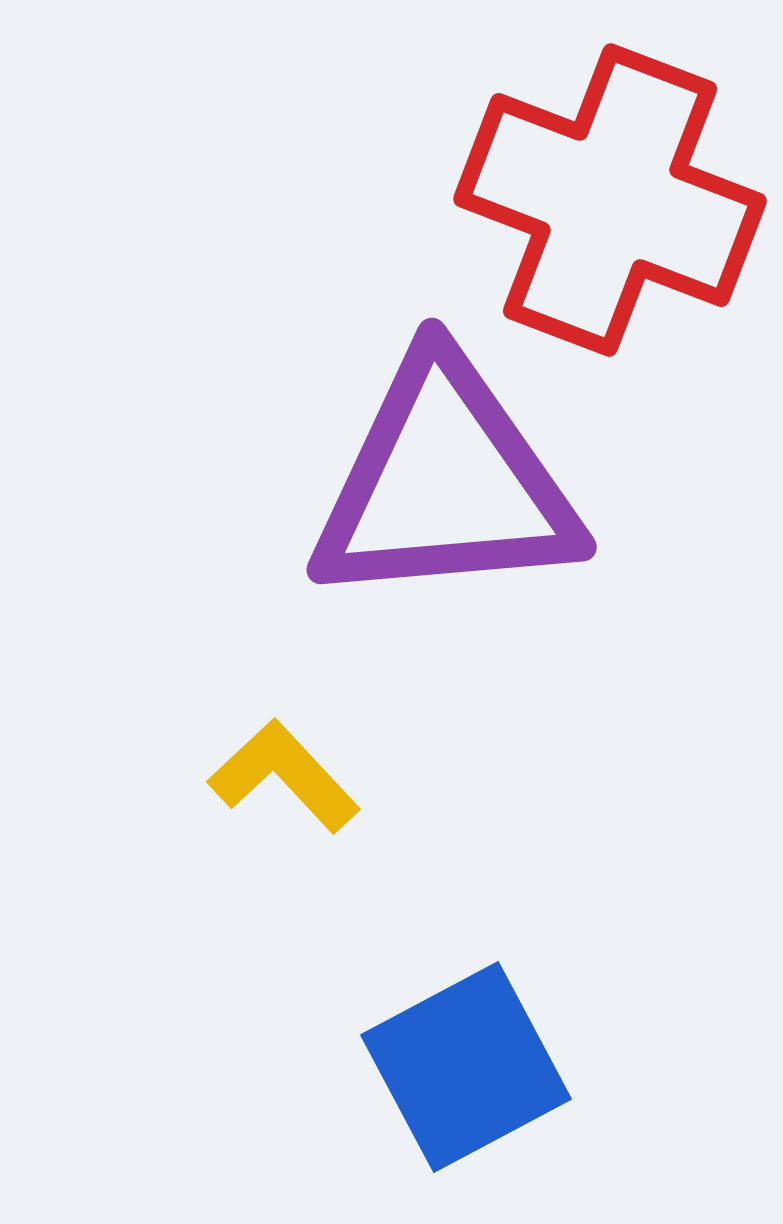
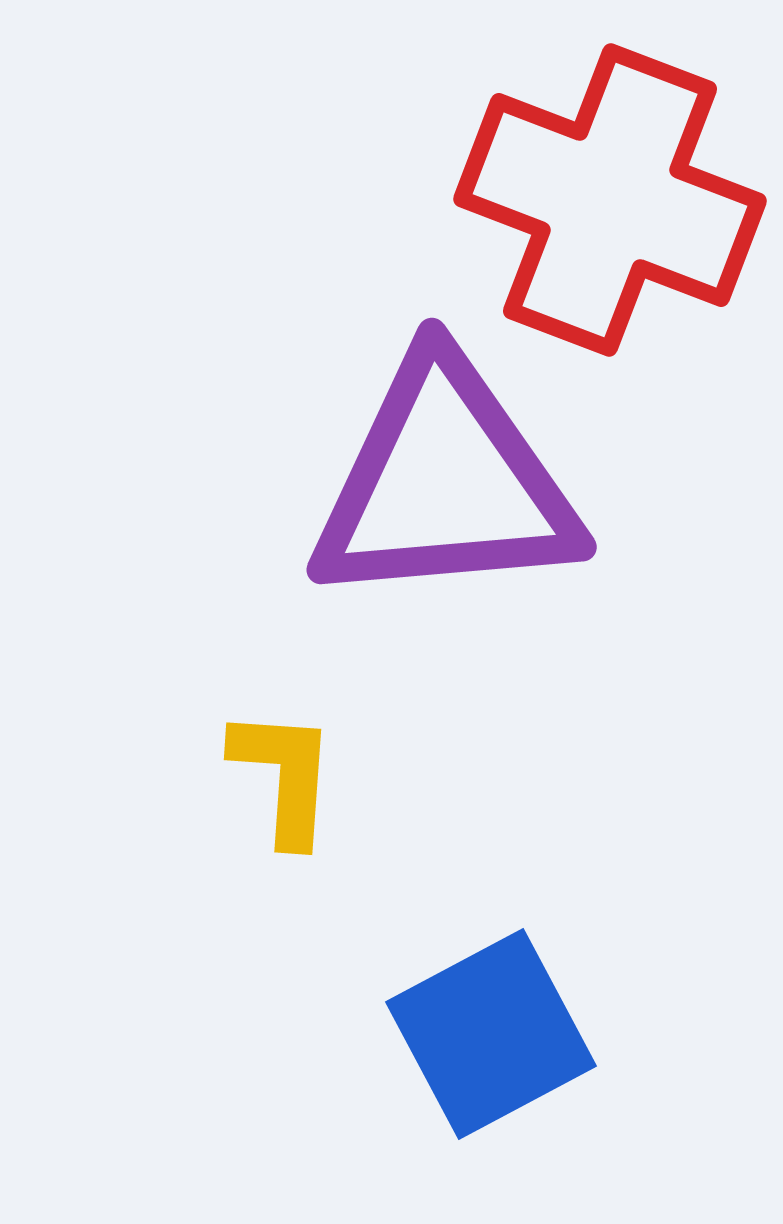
yellow L-shape: rotated 47 degrees clockwise
blue square: moved 25 px right, 33 px up
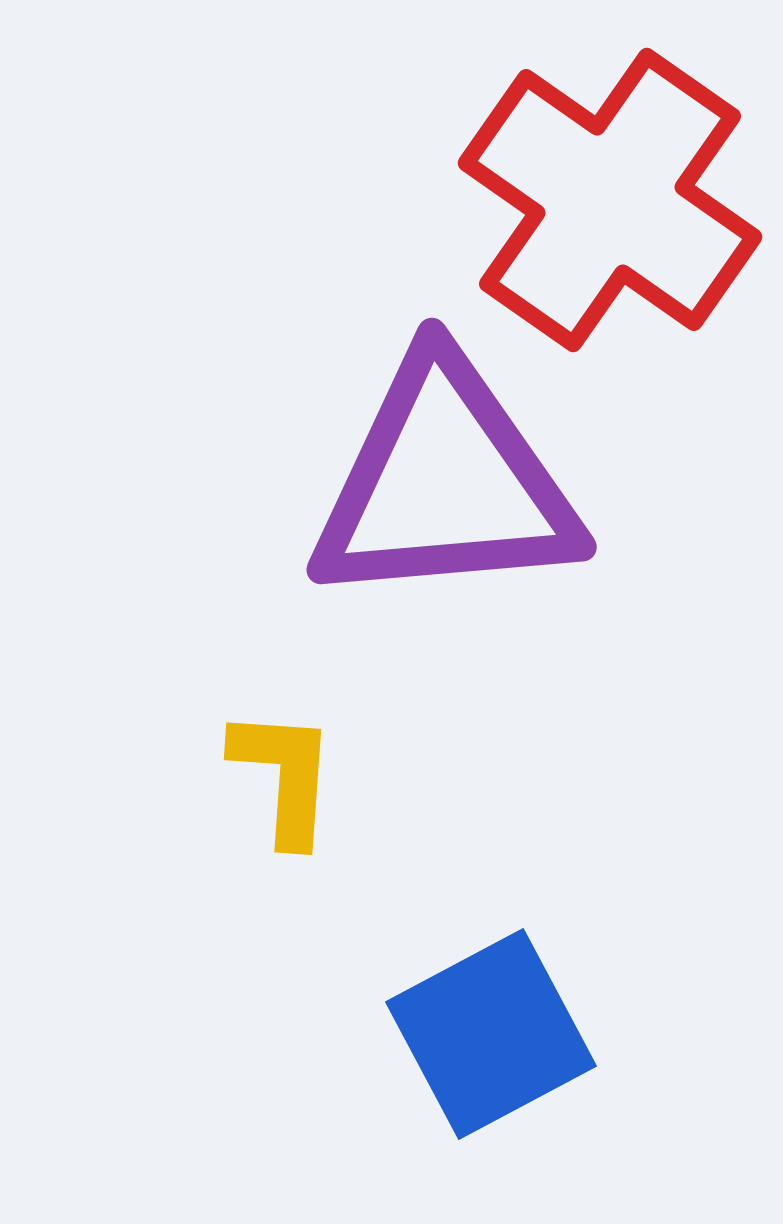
red cross: rotated 14 degrees clockwise
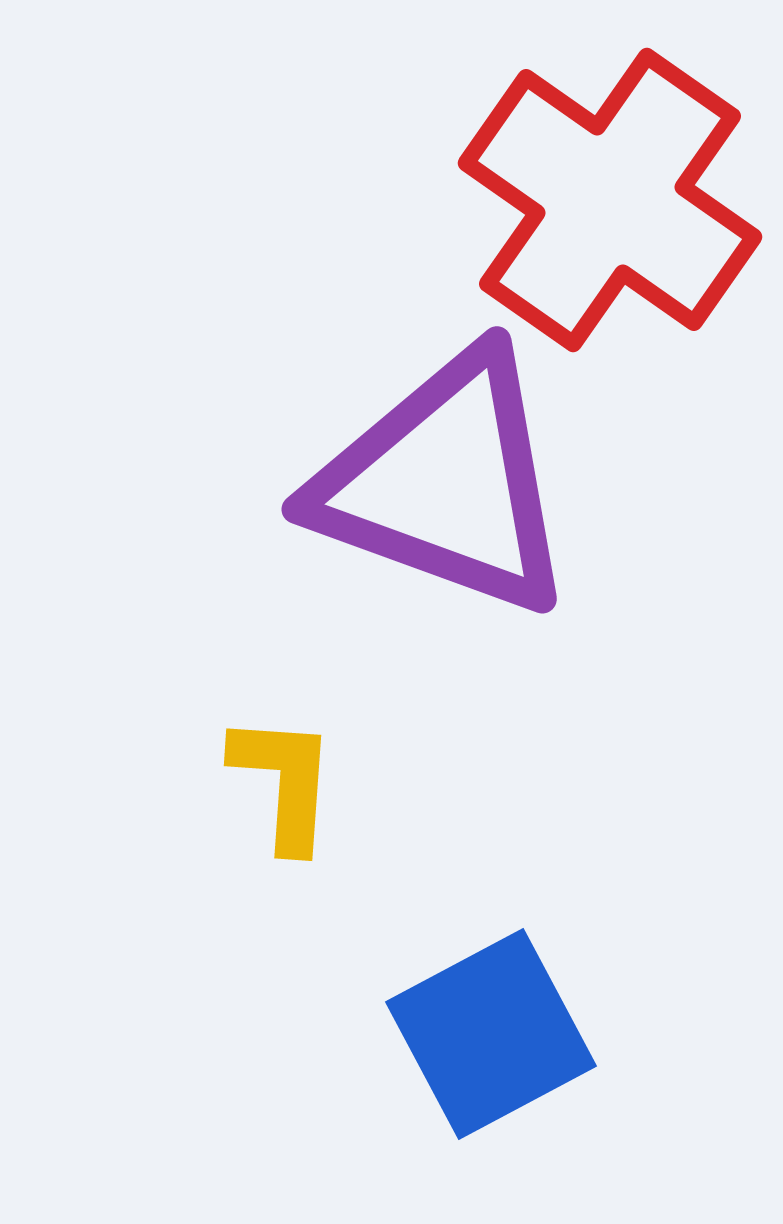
purple triangle: rotated 25 degrees clockwise
yellow L-shape: moved 6 px down
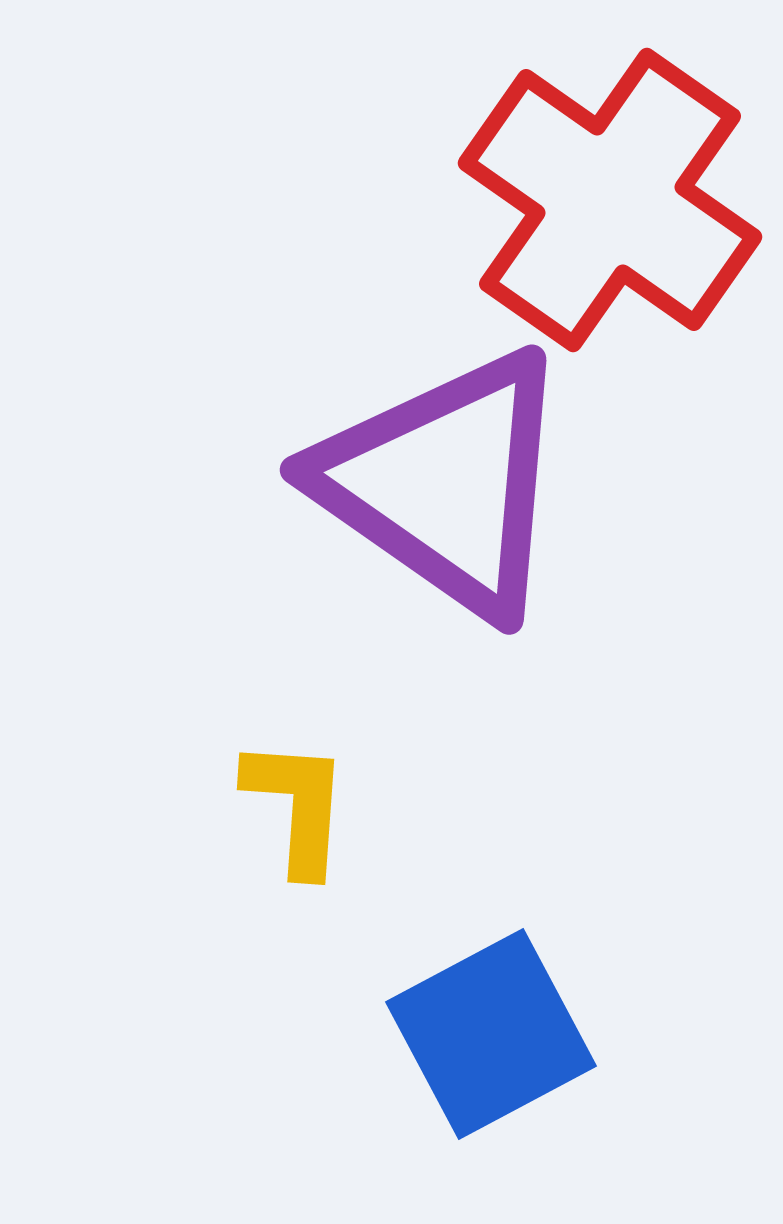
purple triangle: rotated 15 degrees clockwise
yellow L-shape: moved 13 px right, 24 px down
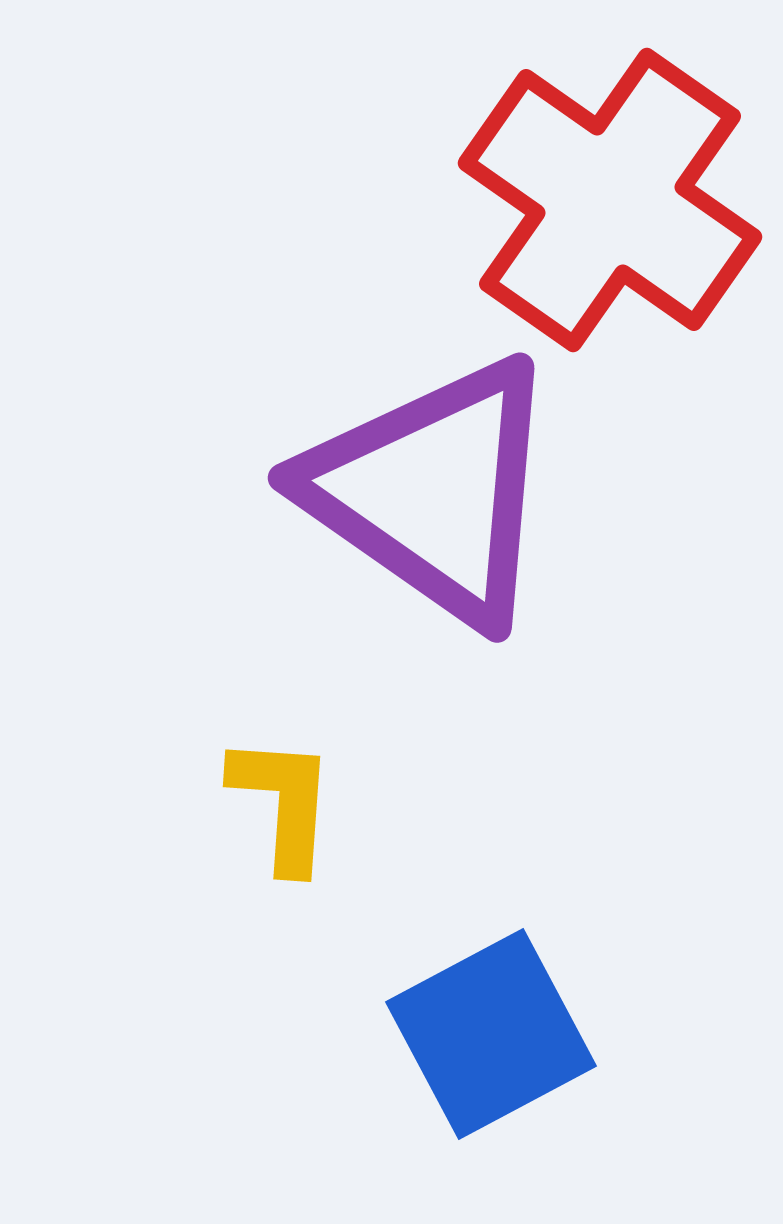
purple triangle: moved 12 px left, 8 px down
yellow L-shape: moved 14 px left, 3 px up
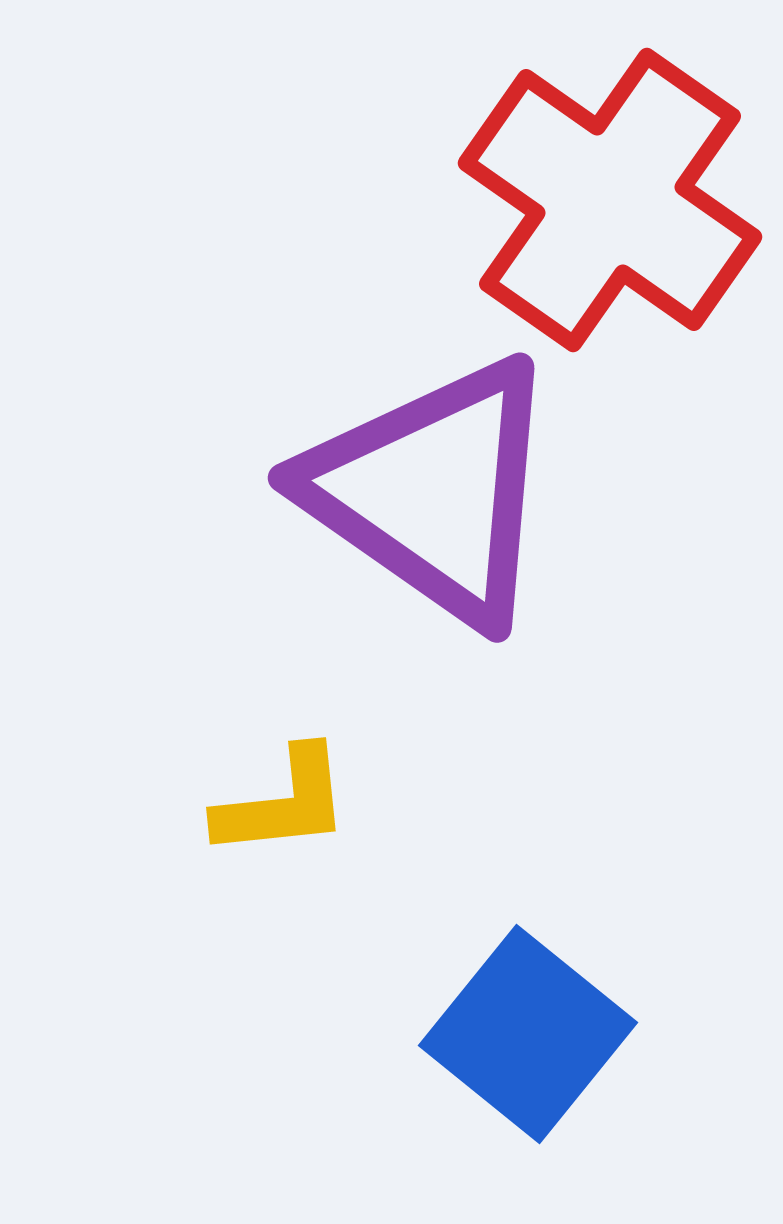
yellow L-shape: rotated 80 degrees clockwise
blue square: moved 37 px right; rotated 23 degrees counterclockwise
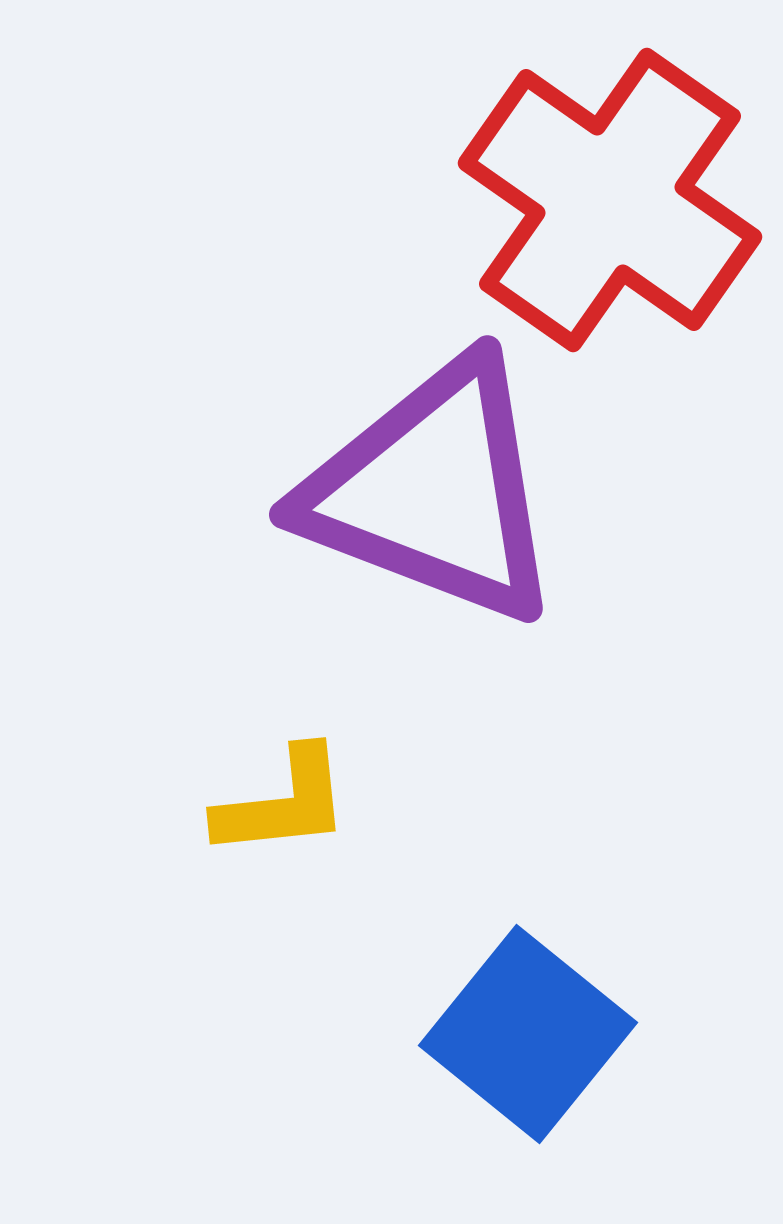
purple triangle: rotated 14 degrees counterclockwise
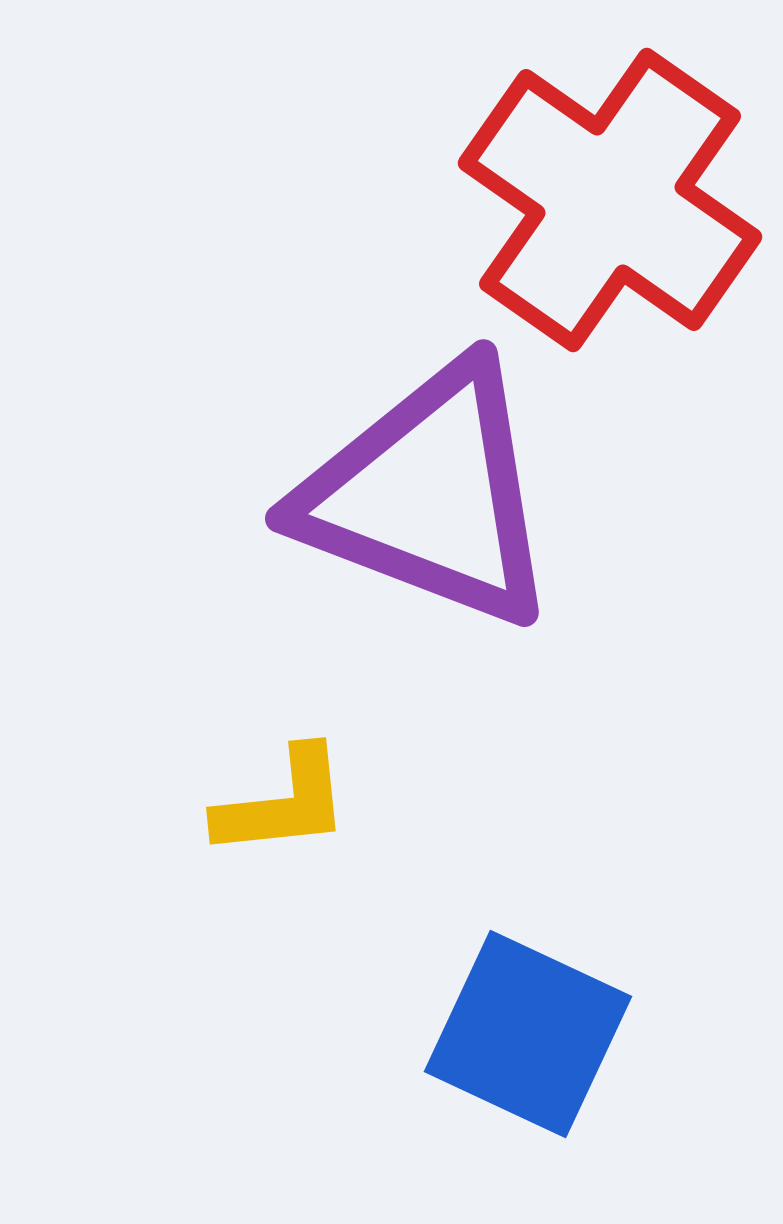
purple triangle: moved 4 px left, 4 px down
blue square: rotated 14 degrees counterclockwise
